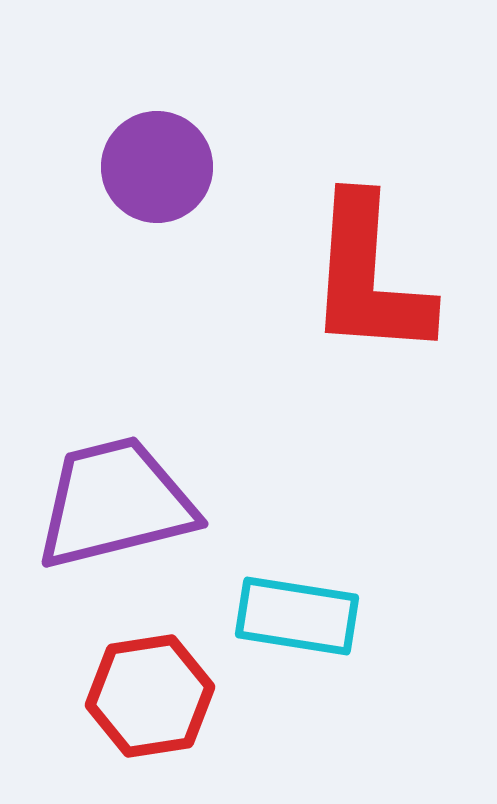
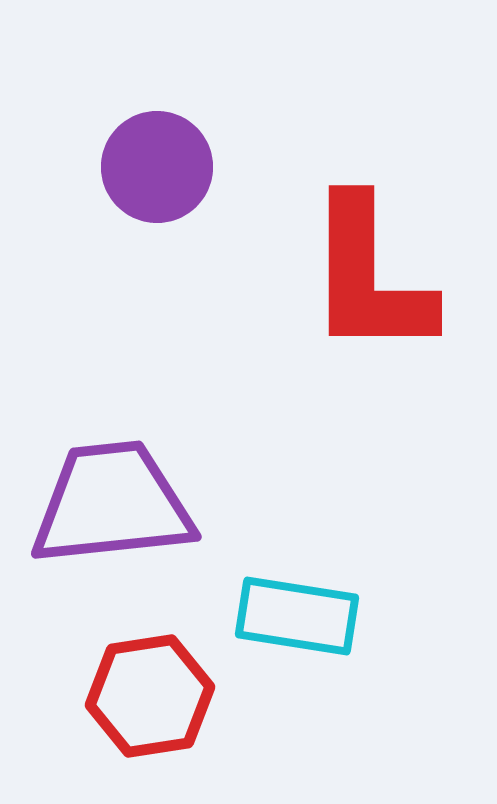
red L-shape: rotated 4 degrees counterclockwise
purple trapezoid: moved 3 px left, 1 px down; rotated 8 degrees clockwise
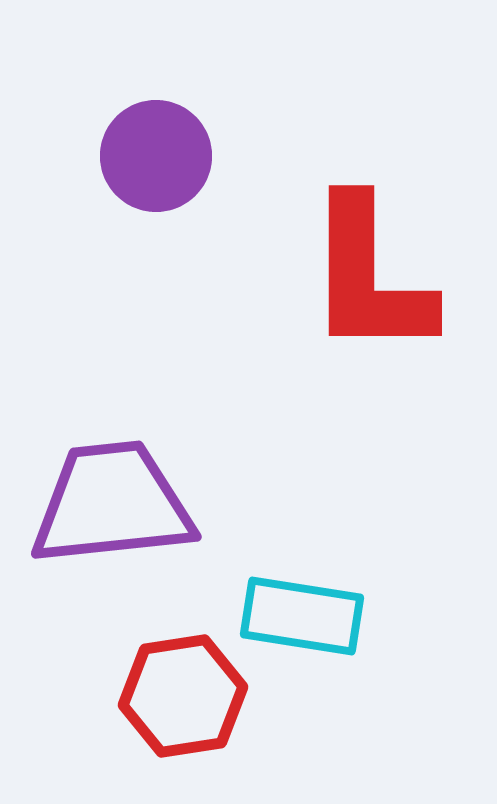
purple circle: moved 1 px left, 11 px up
cyan rectangle: moved 5 px right
red hexagon: moved 33 px right
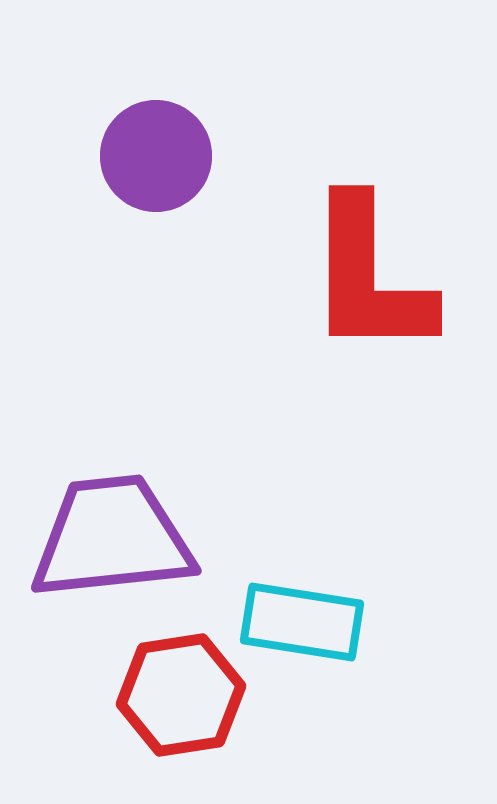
purple trapezoid: moved 34 px down
cyan rectangle: moved 6 px down
red hexagon: moved 2 px left, 1 px up
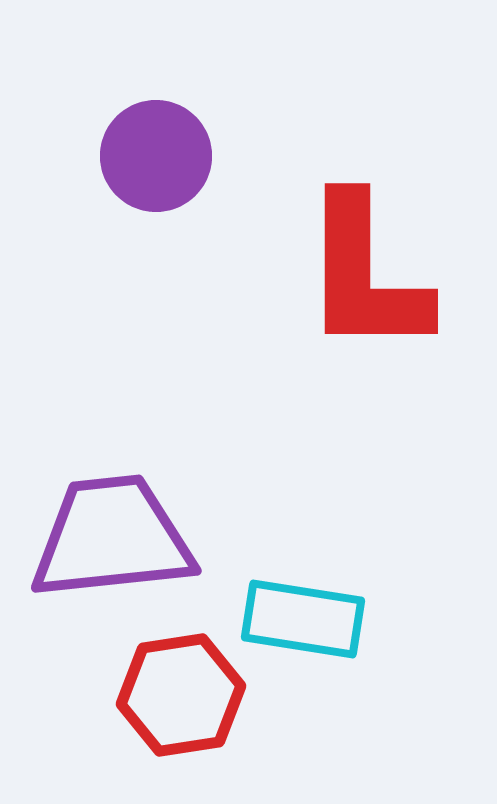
red L-shape: moved 4 px left, 2 px up
cyan rectangle: moved 1 px right, 3 px up
